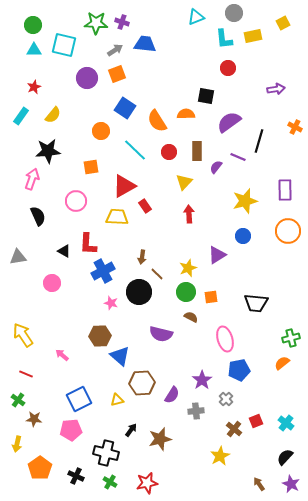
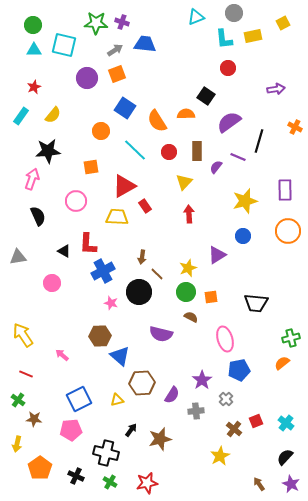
black square at (206, 96): rotated 24 degrees clockwise
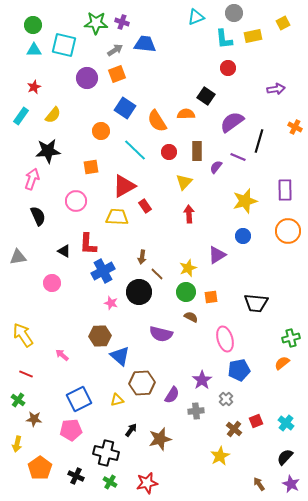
purple semicircle at (229, 122): moved 3 px right
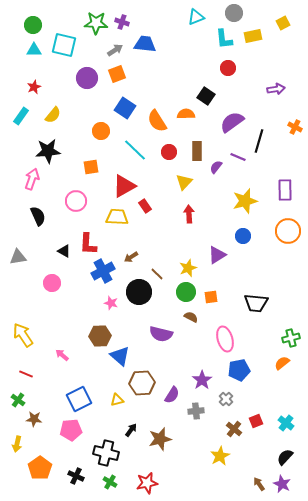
brown arrow at (142, 257): moved 11 px left; rotated 48 degrees clockwise
purple star at (291, 484): moved 9 px left
